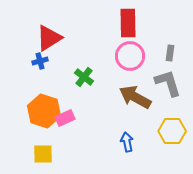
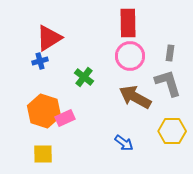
blue arrow: moved 3 px left, 1 px down; rotated 138 degrees clockwise
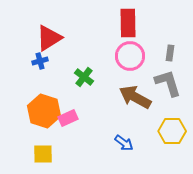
pink rectangle: moved 3 px right
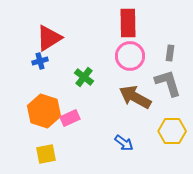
pink rectangle: moved 2 px right
yellow square: moved 3 px right; rotated 10 degrees counterclockwise
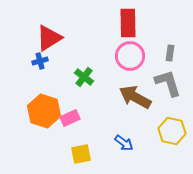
yellow hexagon: rotated 12 degrees clockwise
yellow square: moved 35 px right
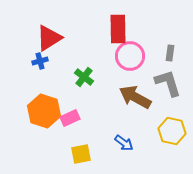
red rectangle: moved 10 px left, 6 px down
